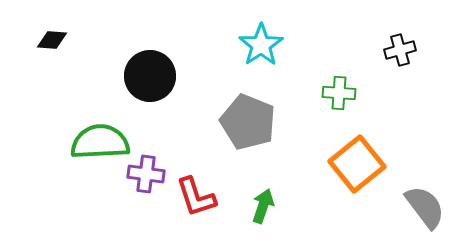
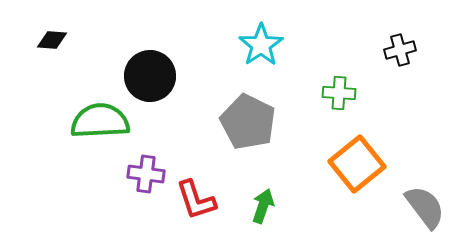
gray pentagon: rotated 4 degrees clockwise
green semicircle: moved 21 px up
red L-shape: moved 3 px down
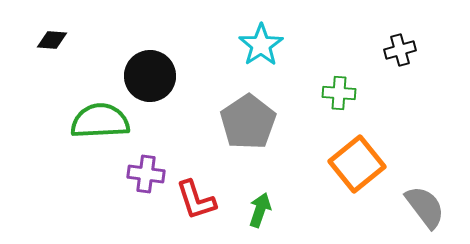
gray pentagon: rotated 12 degrees clockwise
green arrow: moved 3 px left, 4 px down
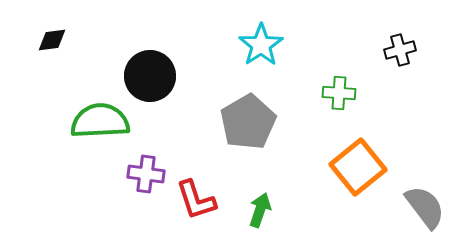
black diamond: rotated 12 degrees counterclockwise
gray pentagon: rotated 4 degrees clockwise
orange square: moved 1 px right, 3 px down
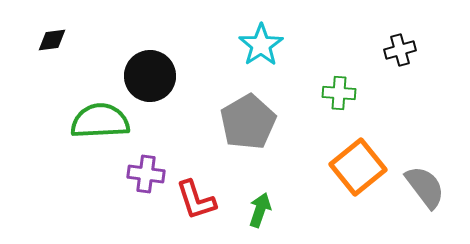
gray semicircle: moved 20 px up
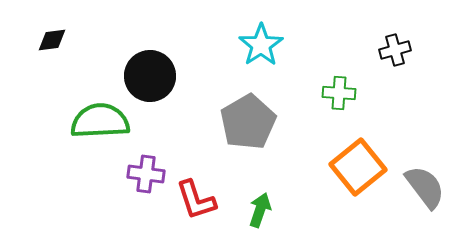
black cross: moved 5 px left
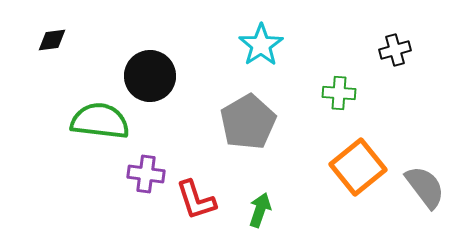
green semicircle: rotated 10 degrees clockwise
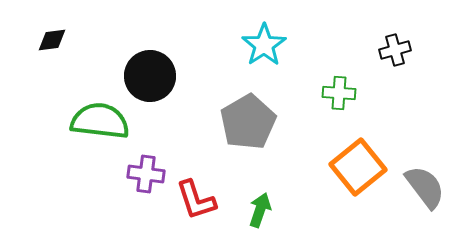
cyan star: moved 3 px right
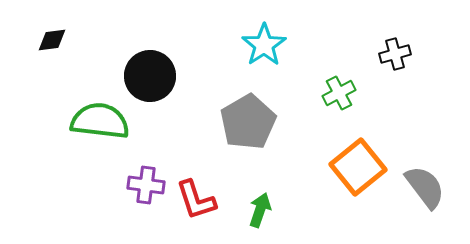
black cross: moved 4 px down
green cross: rotated 32 degrees counterclockwise
purple cross: moved 11 px down
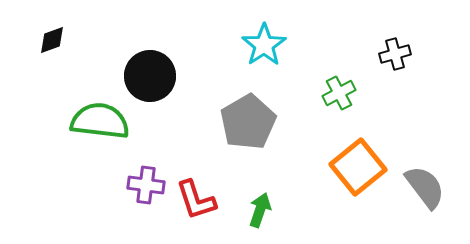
black diamond: rotated 12 degrees counterclockwise
